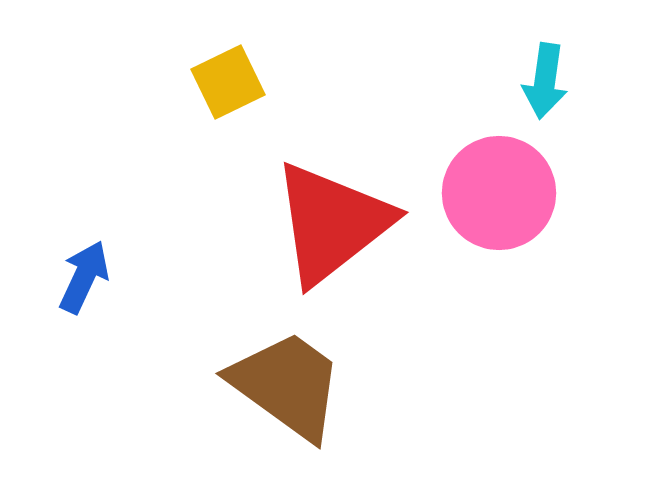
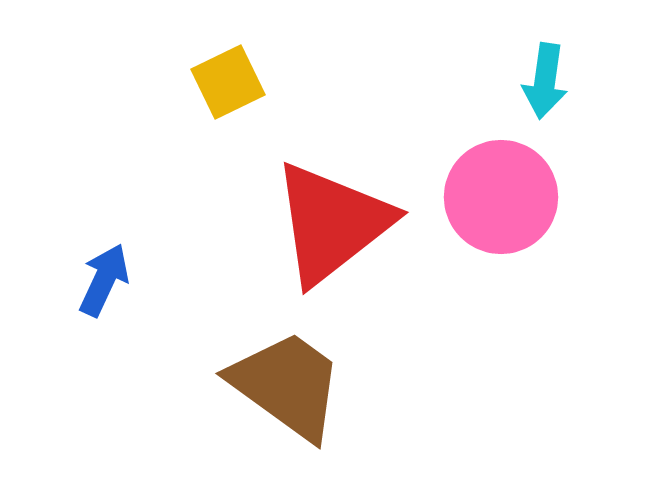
pink circle: moved 2 px right, 4 px down
blue arrow: moved 20 px right, 3 px down
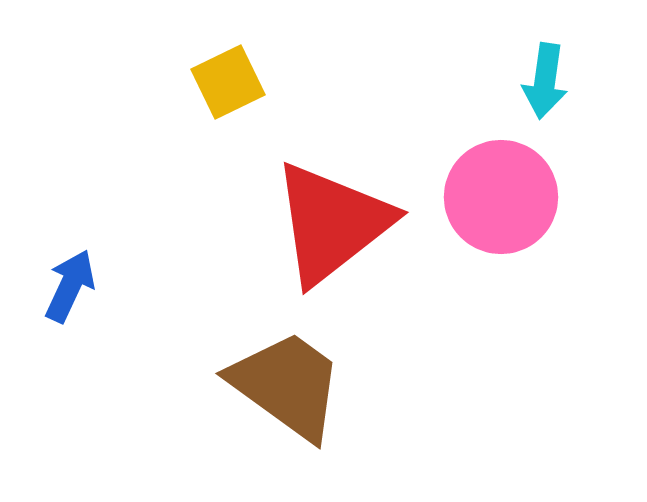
blue arrow: moved 34 px left, 6 px down
